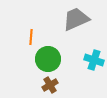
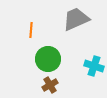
orange line: moved 7 px up
cyan cross: moved 6 px down
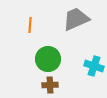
orange line: moved 1 px left, 5 px up
brown cross: rotated 28 degrees clockwise
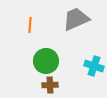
green circle: moved 2 px left, 2 px down
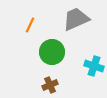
orange line: rotated 21 degrees clockwise
green circle: moved 6 px right, 9 px up
brown cross: rotated 21 degrees counterclockwise
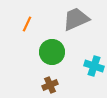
orange line: moved 3 px left, 1 px up
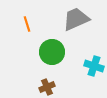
orange line: rotated 42 degrees counterclockwise
brown cross: moved 3 px left, 2 px down
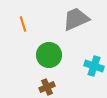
orange line: moved 4 px left
green circle: moved 3 px left, 3 px down
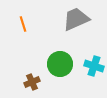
green circle: moved 11 px right, 9 px down
brown cross: moved 15 px left, 5 px up
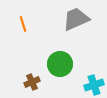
cyan cross: moved 19 px down; rotated 36 degrees counterclockwise
